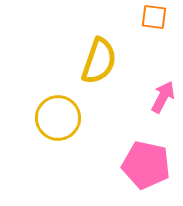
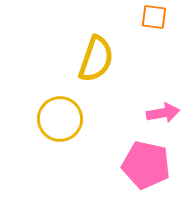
yellow semicircle: moved 3 px left, 2 px up
pink arrow: moved 16 px down; rotated 52 degrees clockwise
yellow circle: moved 2 px right, 1 px down
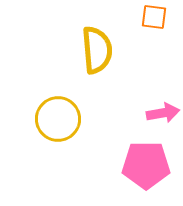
yellow semicircle: moved 1 px right, 9 px up; rotated 24 degrees counterclockwise
yellow circle: moved 2 px left
pink pentagon: rotated 12 degrees counterclockwise
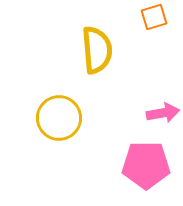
orange square: rotated 24 degrees counterclockwise
yellow circle: moved 1 px right, 1 px up
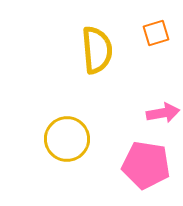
orange square: moved 2 px right, 16 px down
yellow circle: moved 8 px right, 21 px down
pink pentagon: rotated 9 degrees clockwise
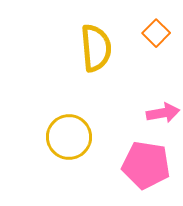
orange square: rotated 28 degrees counterclockwise
yellow semicircle: moved 1 px left, 2 px up
yellow circle: moved 2 px right, 2 px up
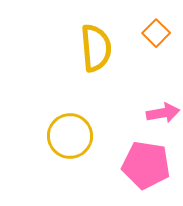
yellow circle: moved 1 px right, 1 px up
